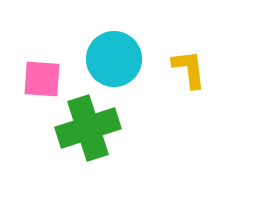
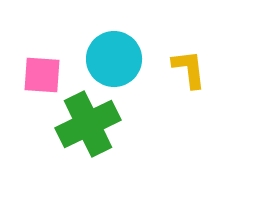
pink square: moved 4 px up
green cross: moved 4 px up; rotated 8 degrees counterclockwise
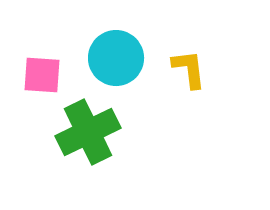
cyan circle: moved 2 px right, 1 px up
green cross: moved 8 px down
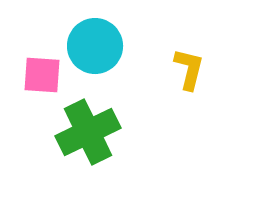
cyan circle: moved 21 px left, 12 px up
yellow L-shape: rotated 21 degrees clockwise
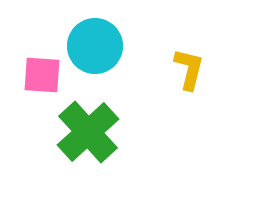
green cross: rotated 16 degrees counterclockwise
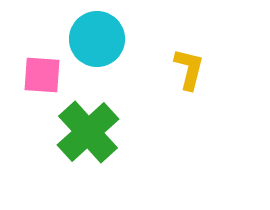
cyan circle: moved 2 px right, 7 px up
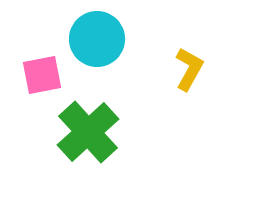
yellow L-shape: rotated 15 degrees clockwise
pink square: rotated 15 degrees counterclockwise
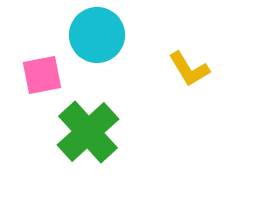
cyan circle: moved 4 px up
yellow L-shape: rotated 120 degrees clockwise
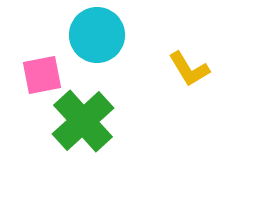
green cross: moved 5 px left, 11 px up
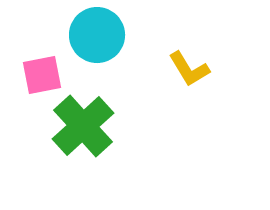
green cross: moved 5 px down
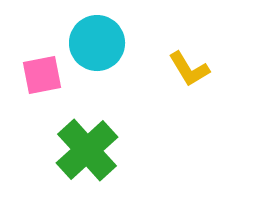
cyan circle: moved 8 px down
green cross: moved 4 px right, 24 px down
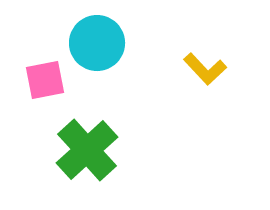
yellow L-shape: moved 16 px right; rotated 12 degrees counterclockwise
pink square: moved 3 px right, 5 px down
